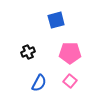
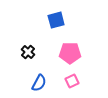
black cross: rotated 24 degrees counterclockwise
pink square: moved 2 px right; rotated 24 degrees clockwise
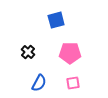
pink square: moved 1 px right, 2 px down; rotated 16 degrees clockwise
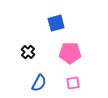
blue square: moved 3 px down
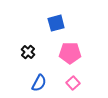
pink square: rotated 32 degrees counterclockwise
